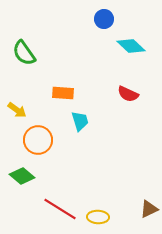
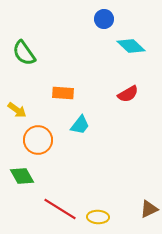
red semicircle: rotated 55 degrees counterclockwise
cyan trapezoid: moved 4 px down; rotated 55 degrees clockwise
green diamond: rotated 20 degrees clockwise
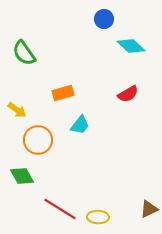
orange rectangle: rotated 20 degrees counterclockwise
